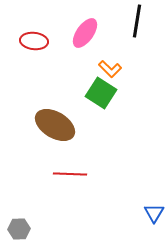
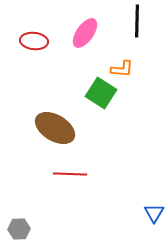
black line: rotated 8 degrees counterclockwise
orange L-shape: moved 12 px right; rotated 40 degrees counterclockwise
brown ellipse: moved 3 px down
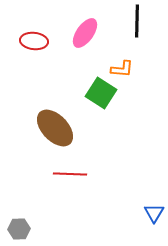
brown ellipse: rotated 15 degrees clockwise
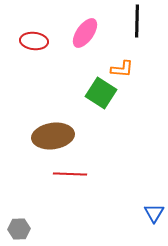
brown ellipse: moved 2 px left, 8 px down; rotated 54 degrees counterclockwise
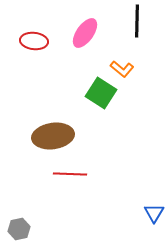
orange L-shape: rotated 35 degrees clockwise
gray hexagon: rotated 10 degrees counterclockwise
